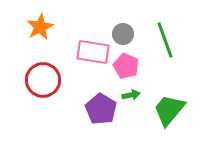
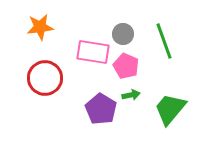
orange star: rotated 20 degrees clockwise
green line: moved 1 px left, 1 px down
red circle: moved 2 px right, 2 px up
green trapezoid: moved 1 px right, 1 px up
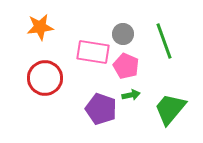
purple pentagon: rotated 12 degrees counterclockwise
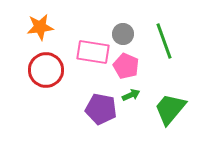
red circle: moved 1 px right, 8 px up
green arrow: rotated 12 degrees counterclockwise
purple pentagon: rotated 8 degrees counterclockwise
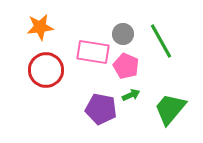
green line: moved 3 px left; rotated 9 degrees counterclockwise
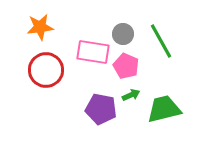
green trapezoid: moved 6 px left; rotated 36 degrees clockwise
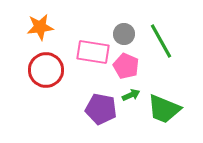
gray circle: moved 1 px right
green trapezoid: rotated 144 degrees counterclockwise
